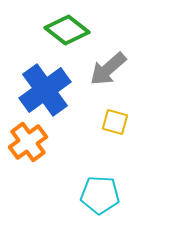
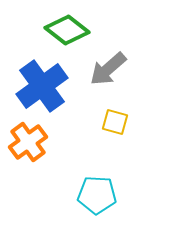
blue cross: moved 3 px left, 4 px up
cyan pentagon: moved 3 px left
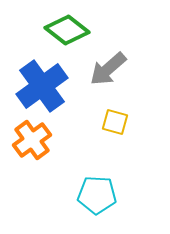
orange cross: moved 4 px right, 2 px up
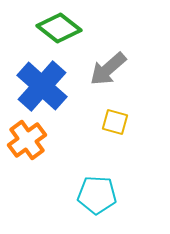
green diamond: moved 8 px left, 2 px up
blue cross: rotated 12 degrees counterclockwise
orange cross: moved 5 px left
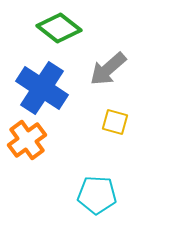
blue cross: moved 2 px down; rotated 9 degrees counterclockwise
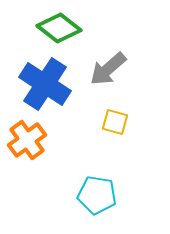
blue cross: moved 3 px right, 4 px up
cyan pentagon: rotated 6 degrees clockwise
